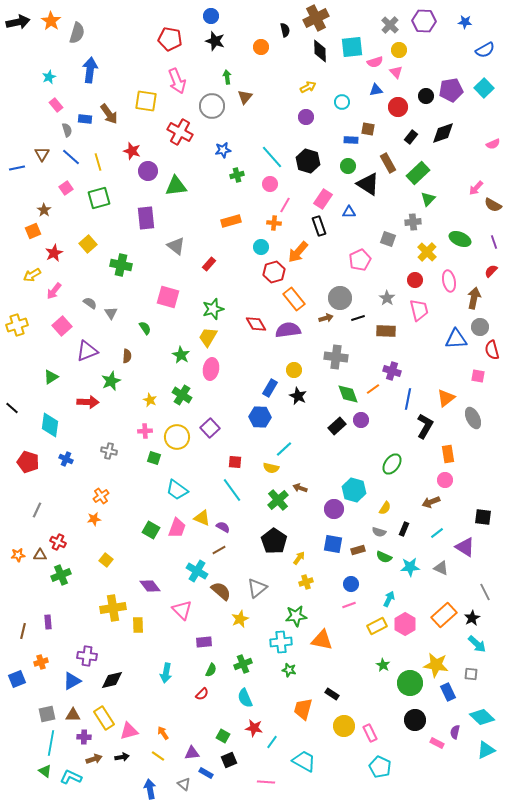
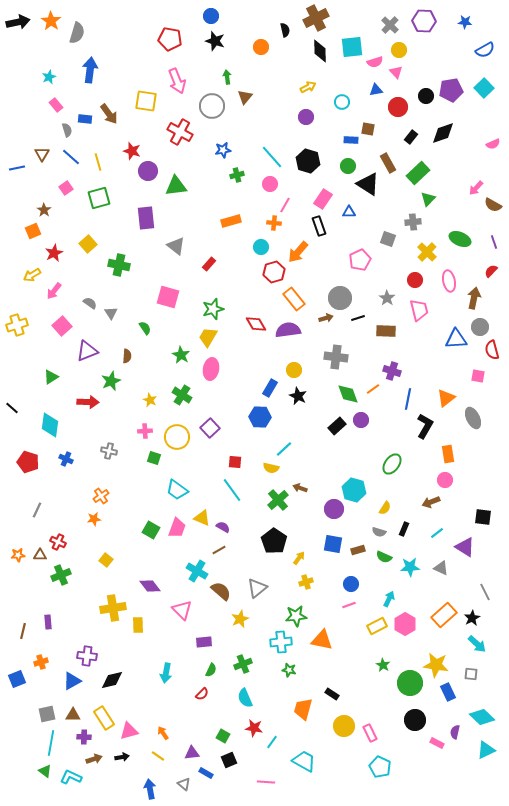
green cross at (121, 265): moved 2 px left
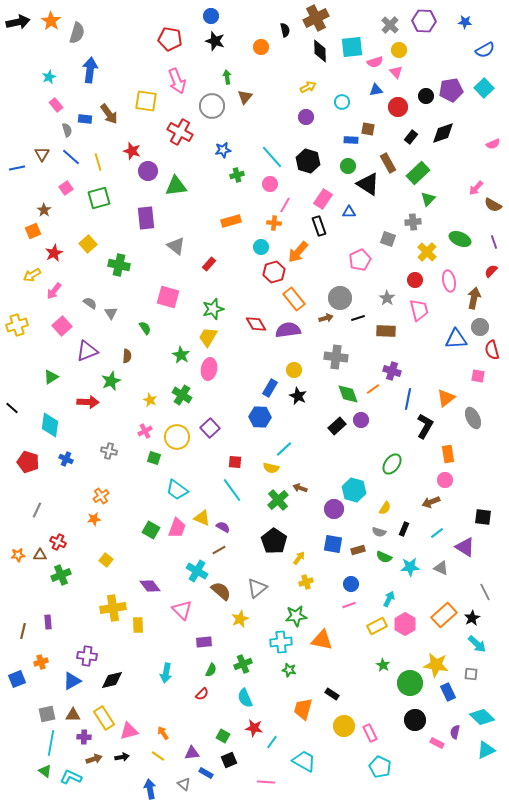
pink ellipse at (211, 369): moved 2 px left
pink cross at (145, 431): rotated 24 degrees counterclockwise
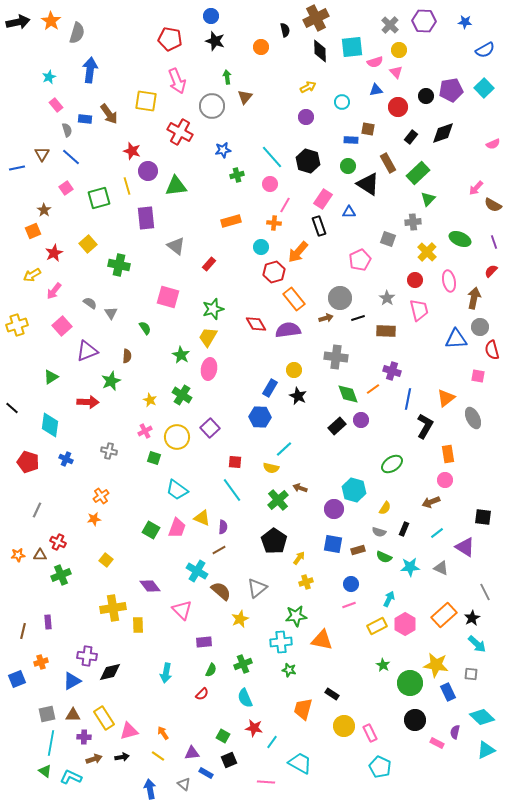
yellow line at (98, 162): moved 29 px right, 24 px down
green ellipse at (392, 464): rotated 20 degrees clockwise
purple semicircle at (223, 527): rotated 64 degrees clockwise
black diamond at (112, 680): moved 2 px left, 8 px up
cyan trapezoid at (304, 761): moved 4 px left, 2 px down
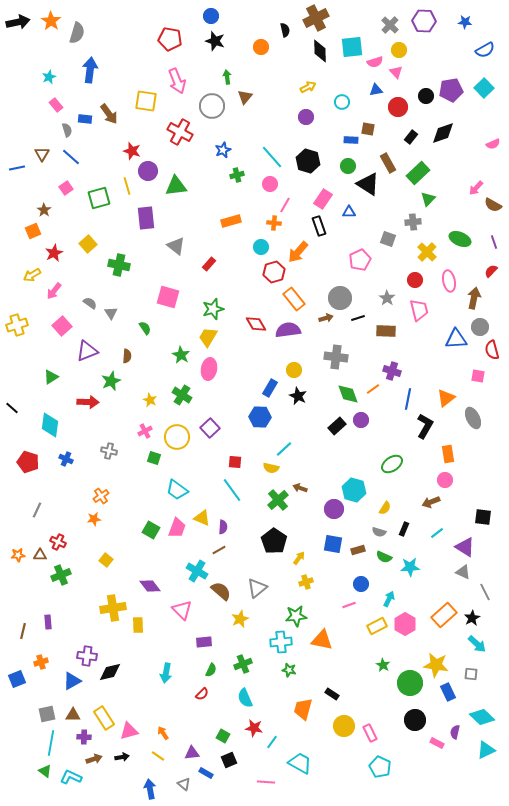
blue star at (223, 150): rotated 14 degrees counterclockwise
gray triangle at (441, 568): moved 22 px right, 4 px down
blue circle at (351, 584): moved 10 px right
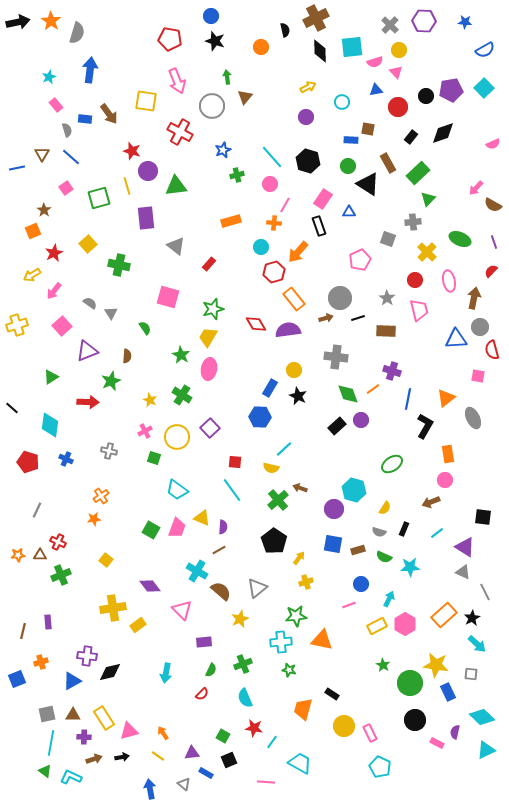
yellow rectangle at (138, 625): rotated 56 degrees clockwise
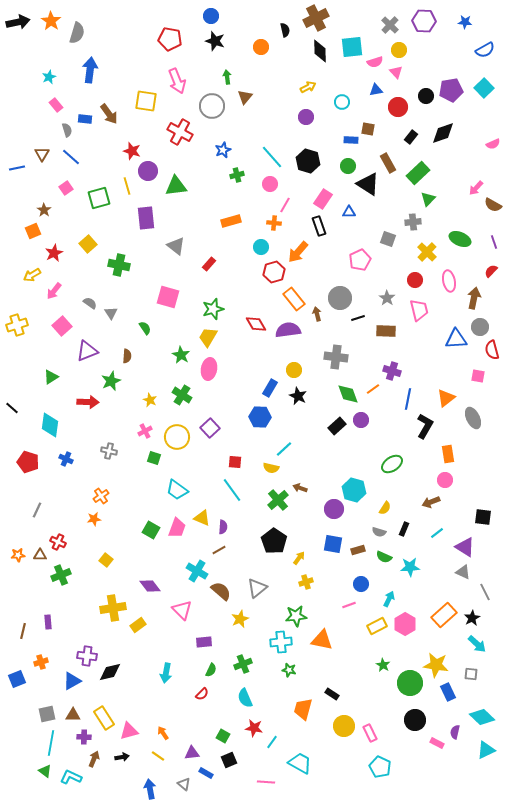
brown arrow at (326, 318): moved 9 px left, 4 px up; rotated 88 degrees counterclockwise
brown arrow at (94, 759): rotated 49 degrees counterclockwise
